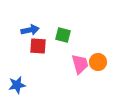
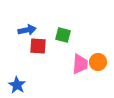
blue arrow: moved 3 px left
pink trapezoid: rotated 20 degrees clockwise
blue star: rotated 30 degrees counterclockwise
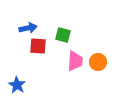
blue arrow: moved 1 px right, 2 px up
pink trapezoid: moved 5 px left, 3 px up
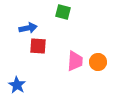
green square: moved 23 px up
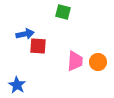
blue arrow: moved 3 px left, 6 px down
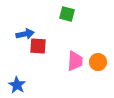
green square: moved 4 px right, 2 px down
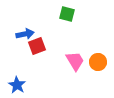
red square: moved 1 px left; rotated 24 degrees counterclockwise
pink trapezoid: rotated 35 degrees counterclockwise
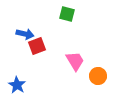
blue arrow: rotated 24 degrees clockwise
orange circle: moved 14 px down
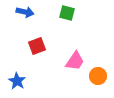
green square: moved 1 px up
blue arrow: moved 22 px up
pink trapezoid: rotated 65 degrees clockwise
blue star: moved 4 px up
